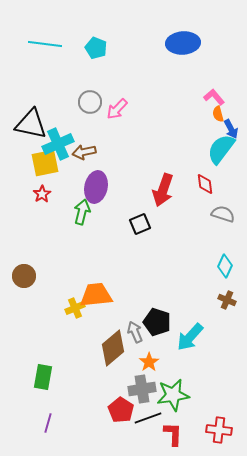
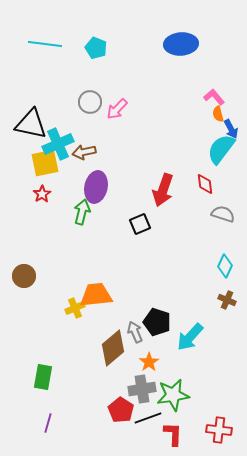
blue ellipse: moved 2 px left, 1 px down
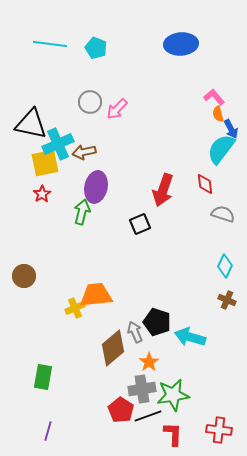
cyan line: moved 5 px right
cyan arrow: rotated 64 degrees clockwise
black line: moved 2 px up
purple line: moved 8 px down
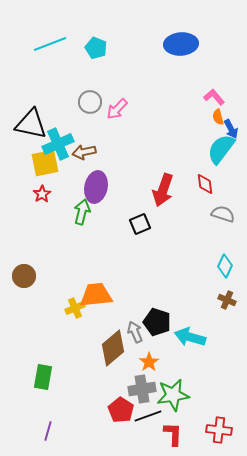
cyan line: rotated 28 degrees counterclockwise
orange semicircle: moved 3 px down
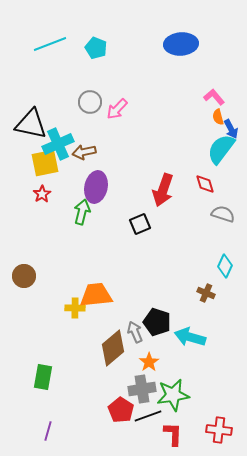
red diamond: rotated 10 degrees counterclockwise
brown cross: moved 21 px left, 7 px up
yellow cross: rotated 24 degrees clockwise
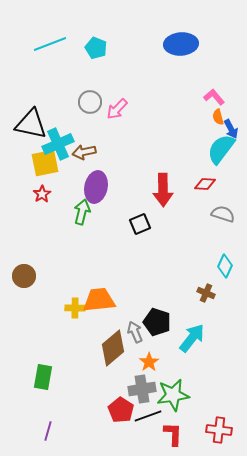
red diamond: rotated 70 degrees counterclockwise
red arrow: rotated 20 degrees counterclockwise
orange trapezoid: moved 3 px right, 5 px down
cyan arrow: moved 2 px right, 1 px down; rotated 112 degrees clockwise
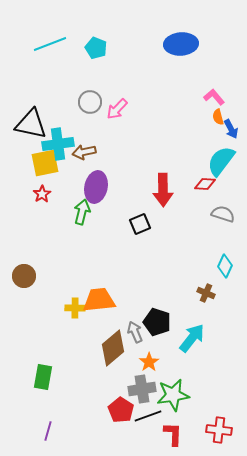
cyan cross: rotated 16 degrees clockwise
cyan semicircle: moved 12 px down
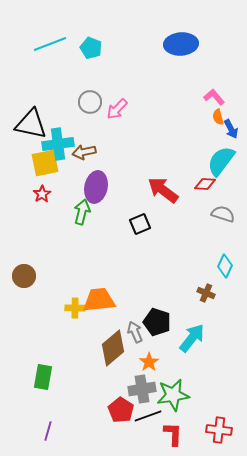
cyan pentagon: moved 5 px left
red arrow: rotated 128 degrees clockwise
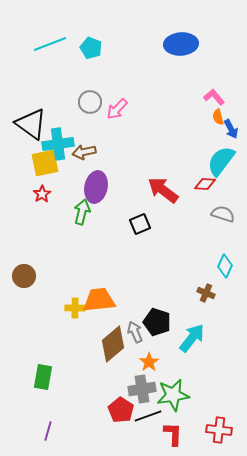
black triangle: rotated 24 degrees clockwise
brown diamond: moved 4 px up
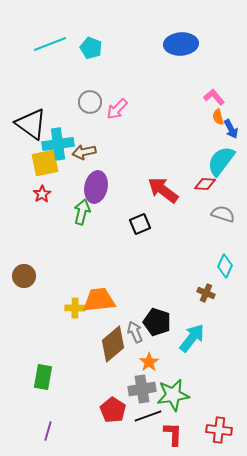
red pentagon: moved 8 px left
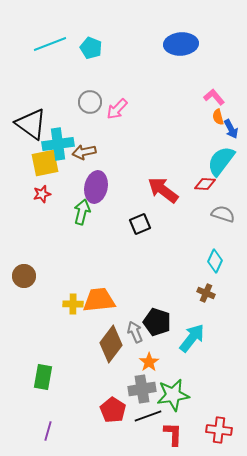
red star: rotated 18 degrees clockwise
cyan diamond: moved 10 px left, 5 px up
yellow cross: moved 2 px left, 4 px up
brown diamond: moved 2 px left; rotated 12 degrees counterclockwise
